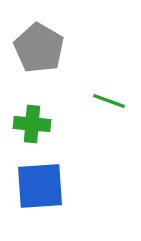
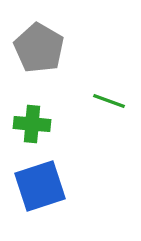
blue square: rotated 14 degrees counterclockwise
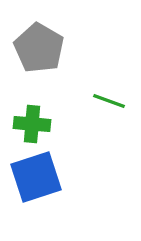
blue square: moved 4 px left, 9 px up
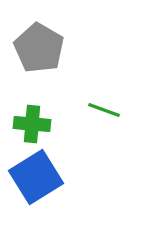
green line: moved 5 px left, 9 px down
blue square: rotated 14 degrees counterclockwise
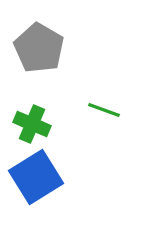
green cross: rotated 18 degrees clockwise
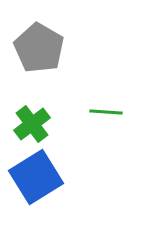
green line: moved 2 px right, 2 px down; rotated 16 degrees counterclockwise
green cross: rotated 30 degrees clockwise
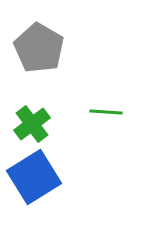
blue square: moved 2 px left
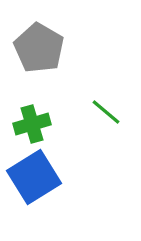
green line: rotated 36 degrees clockwise
green cross: rotated 21 degrees clockwise
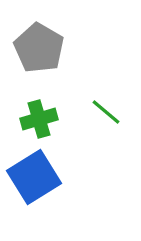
green cross: moved 7 px right, 5 px up
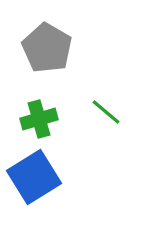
gray pentagon: moved 8 px right
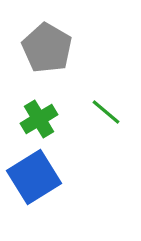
green cross: rotated 15 degrees counterclockwise
